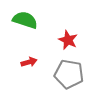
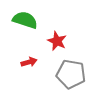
red star: moved 11 px left, 1 px down
gray pentagon: moved 2 px right
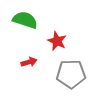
gray pentagon: rotated 12 degrees counterclockwise
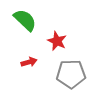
green semicircle: rotated 25 degrees clockwise
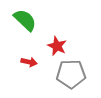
red star: moved 5 px down
red arrow: rotated 28 degrees clockwise
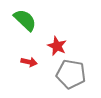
gray pentagon: rotated 12 degrees clockwise
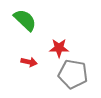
red star: moved 2 px right, 2 px down; rotated 24 degrees counterclockwise
gray pentagon: moved 2 px right
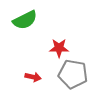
green semicircle: rotated 110 degrees clockwise
red arrow: moved 4 px right, 15 px down
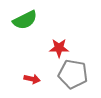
red arrow: moved 1 px left, 2 px down
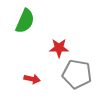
green semicircle: moved 1 px down; rotated 40 degrees counterclockwise
gray pentagon: moved 4 px right
